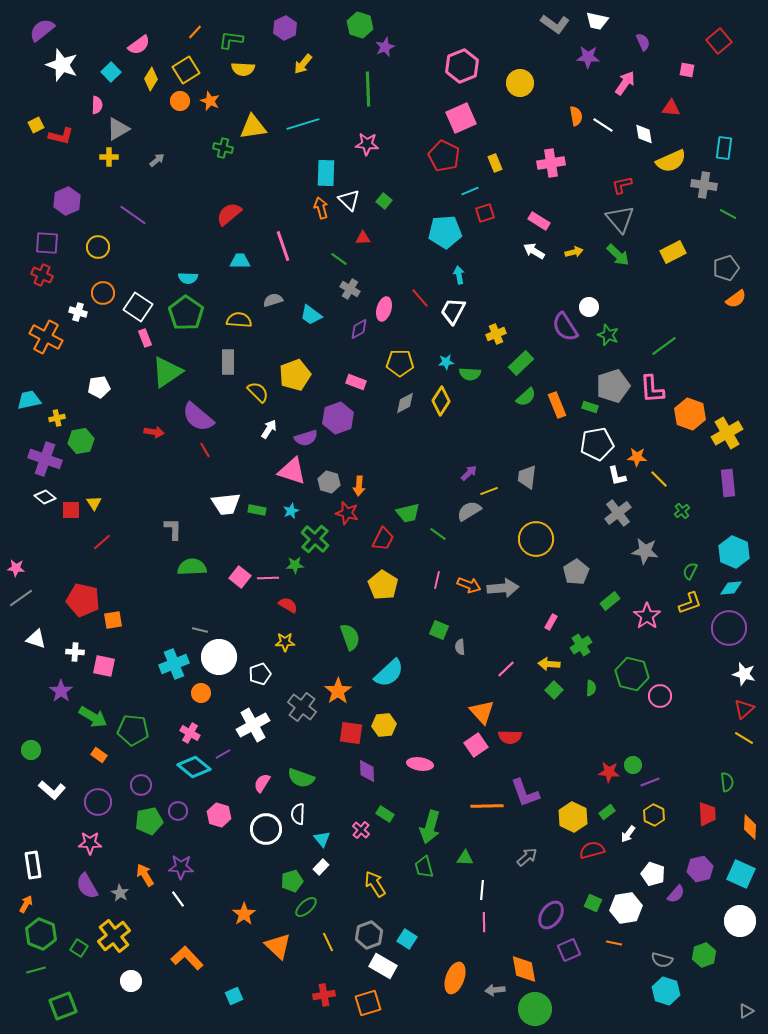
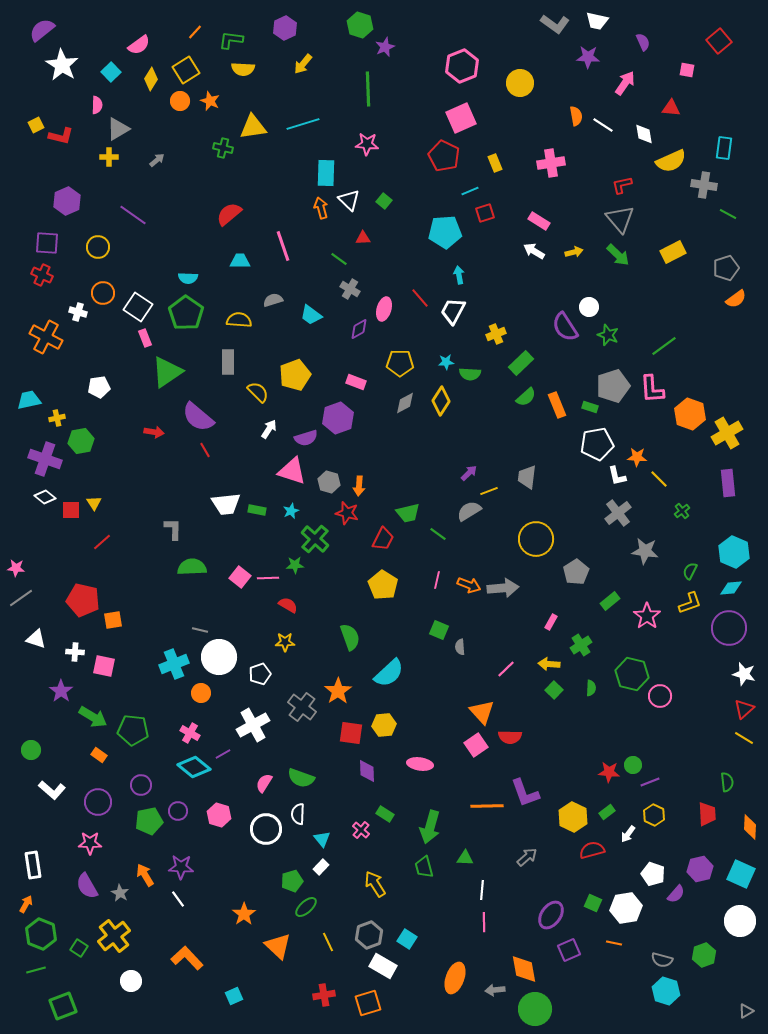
white star at (62, 65): rotated 12 degrees clockwise
pink semicircle at (262, 783): moved 2 px right
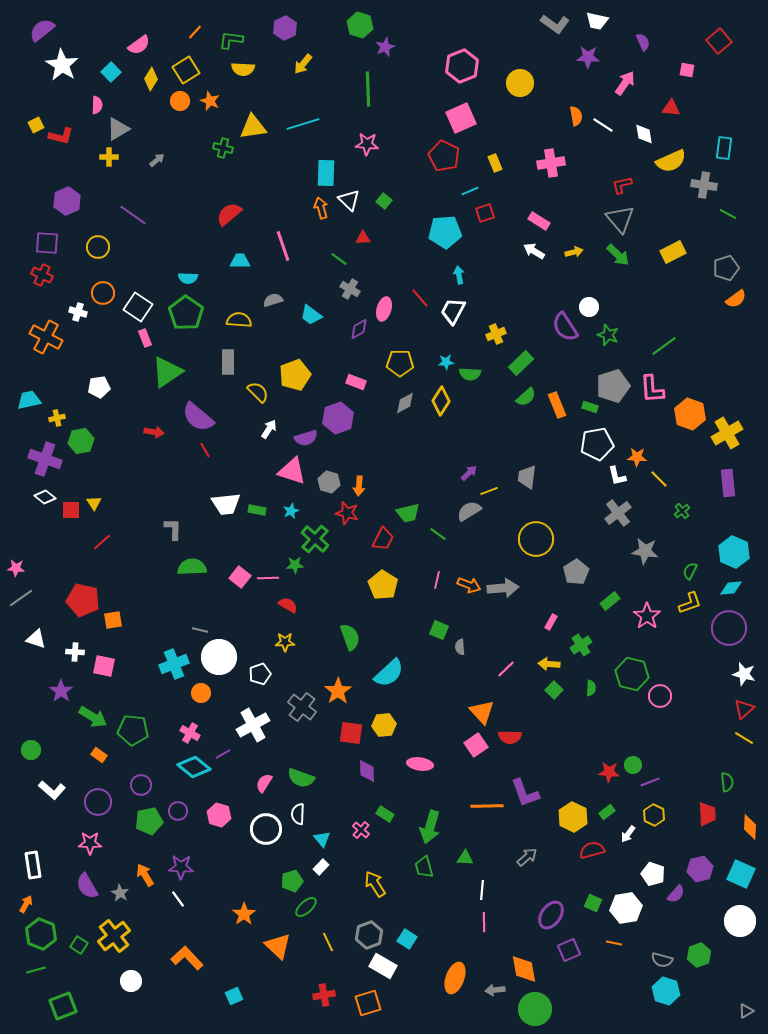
green square at (79, 948): moved 3 px up
green hexagon at (704, 955): moved 5 px left
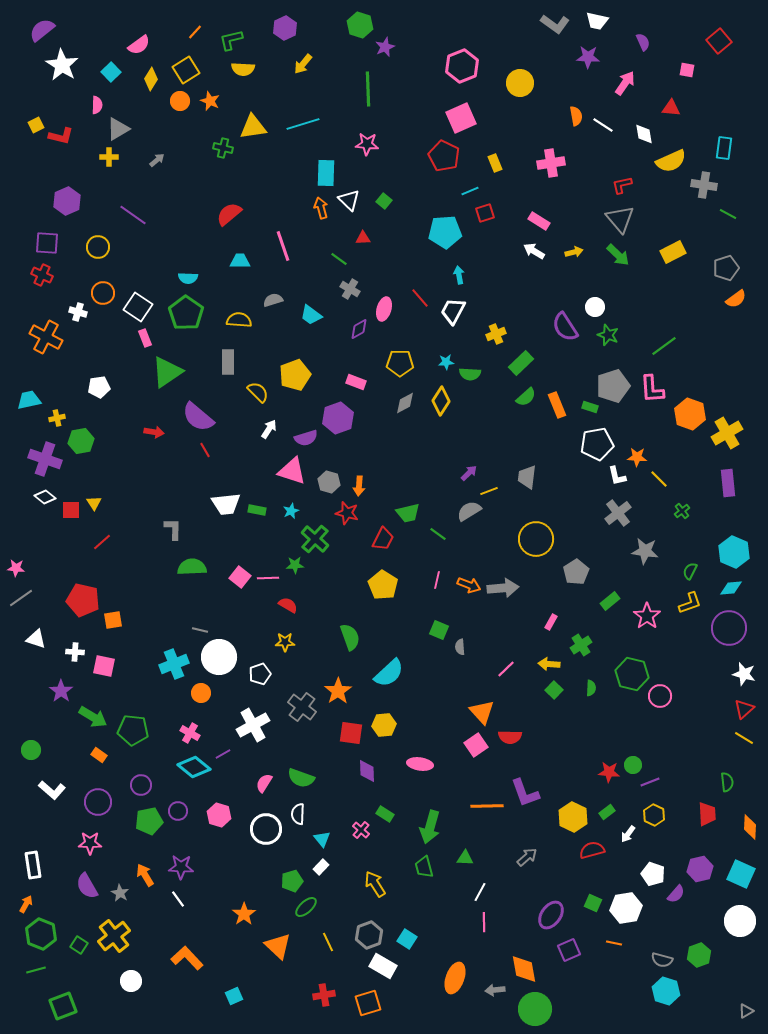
green L-shape at (231, 40): rotated 20 degrees counterclockwise
white circle at (589, 307): moved 6 px right
white line at (482, 890): moved 2 px left, 2 px down; rotated 24 degrees clockwise
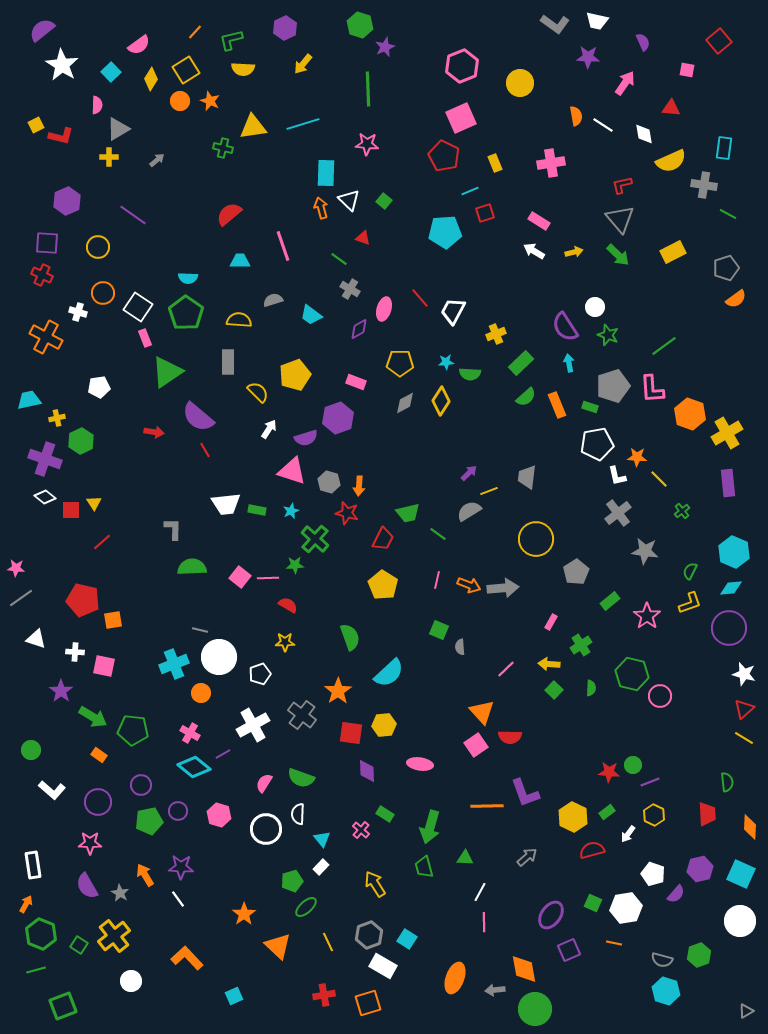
red triangle at (363, 238): rotated 21 degrees clockwise
cyan arrow at (459, 275): moved 110 px right, 88 px down
green hexagon at (81, 441): rotated 15 degrees counterclockwise
gray cross at (302, 707): moved 8 px down
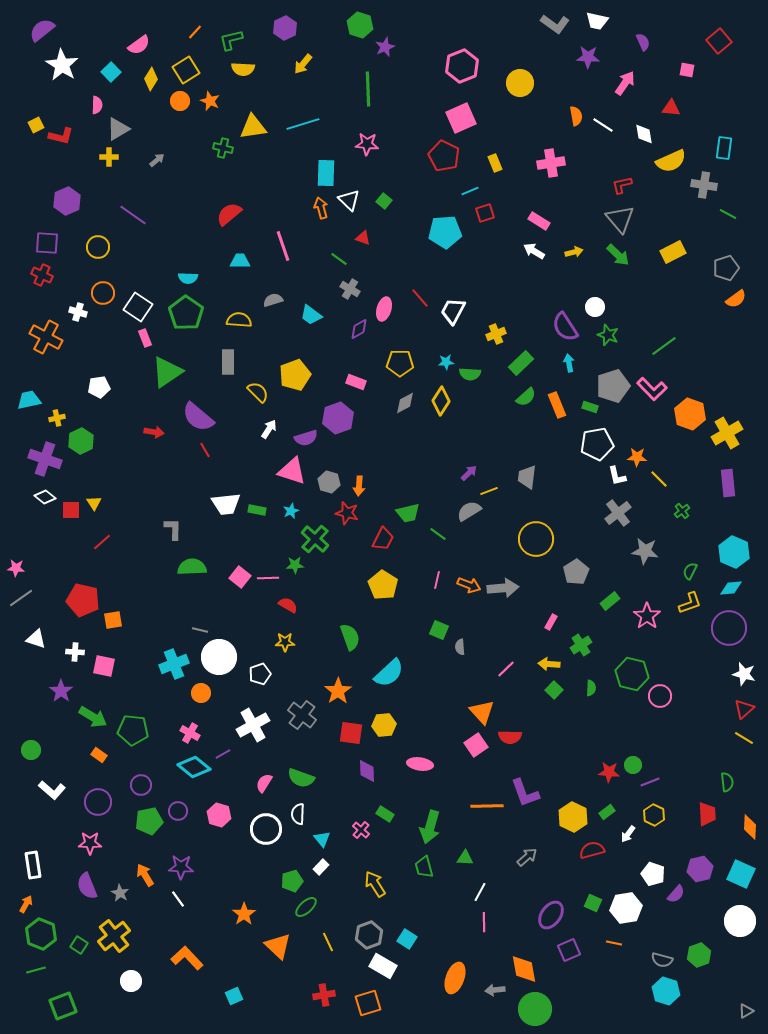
pink L-shape at (652, 389): rotated 40 degrees counterclockwise
purple semicircle at (87, 886): rotated 8 degrees clockwise
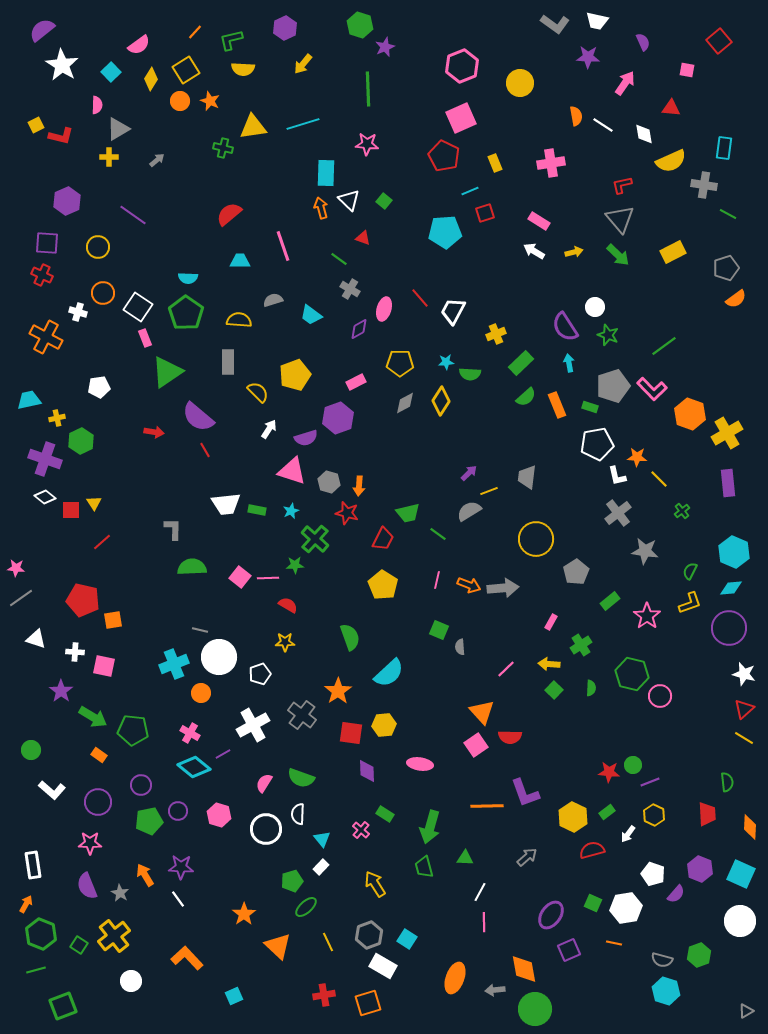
pink rectangle at (356, 382): rotated 48 degrees counterclockwise
purple hexagon at (700, 869): rotated 25 degrees counterclockwise
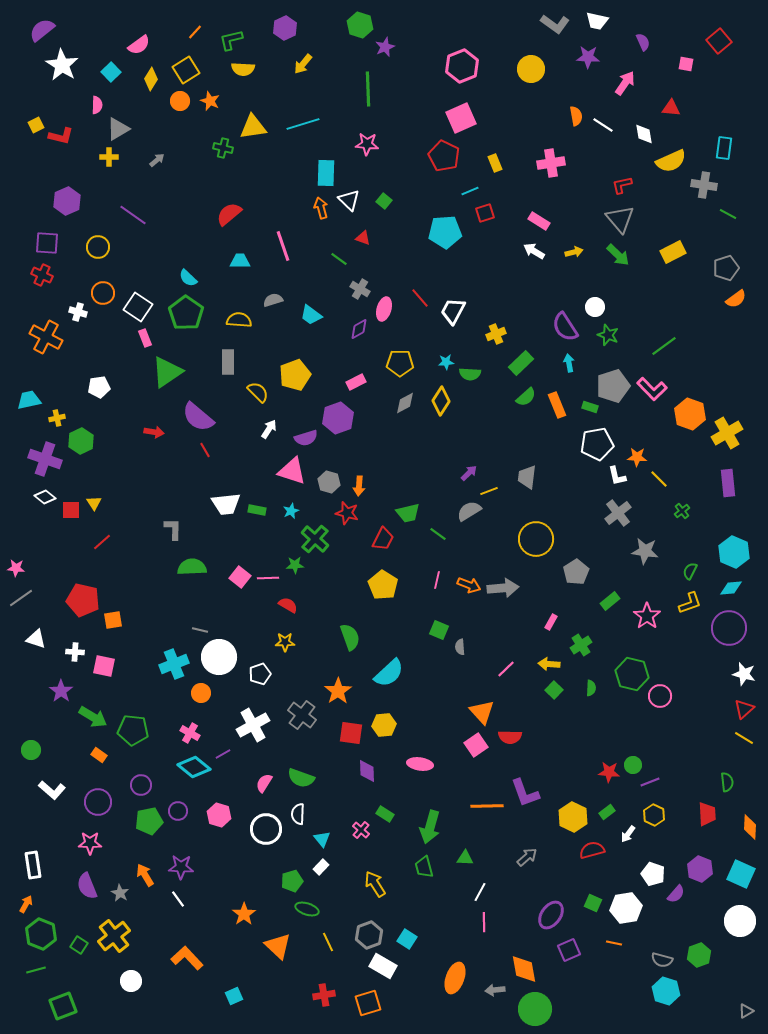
pink square at (687, 70): moved 1 px left, 6 px up
yellow circle at (520, 83): moved 11 px right, 14 px up
cyan semicircle at (188, 278): rotated 42 degrees clockwise
gray cross at (350, 289): moved 10 px right
green ellipse at (306, 907): moved 1 px right, 2 px down; rotated 60 degrees clockwise
